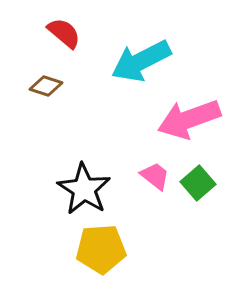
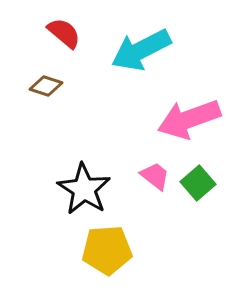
cyan arrow: moved 11 px up
yellow pentagon: moved 6 px right, 1 px down
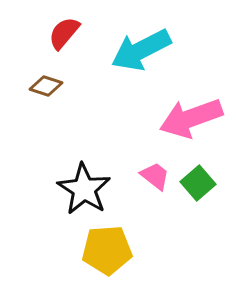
red semicircle: rotated 90 degrees counterclockwise
pink arrow: moved 2 px right, 1 px up
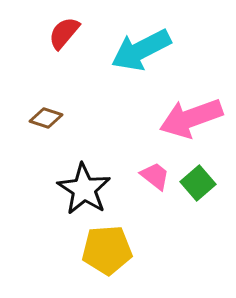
brown diamond: moved 32 px down
